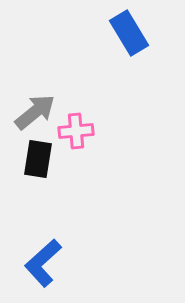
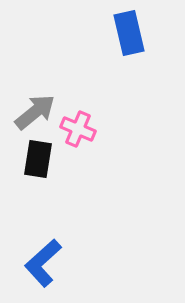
blue rectangle: rotated 18 degrees clockwise
pink cross: moved 2 px right, 2 px up; rotated 28 degrees clockwise
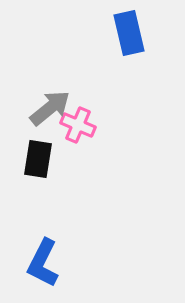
gray arrow: moved 15 px right, 4 px up
pink cross: moved 4 px up
blue L-shape: rotated 21 degrees counterclockwise
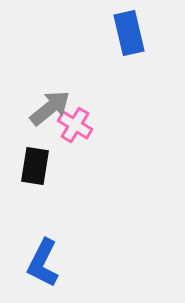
pink cross: moved 3 px left; rotated 8 degrees clockwise
black rectangle: moved 3 px left, 7 px down
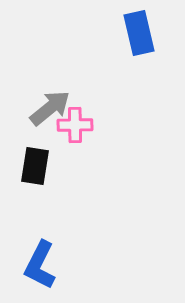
blue rectangle: moved 10 px right
pink cross: rotated 32 degrees counterclockwise
blue L-shape: moved 3 px left, 2 px down
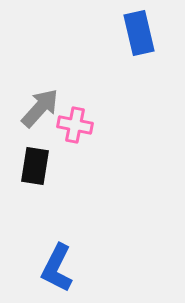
gray arrow: moved 10 px left; rotated 9 degrees counterclockwise
pink cross: rotated 12 degrees clockwise
blue L-shape: moved 17 px right, 3 px down
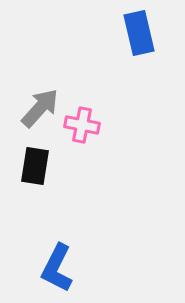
pink cross: moved 7 px right
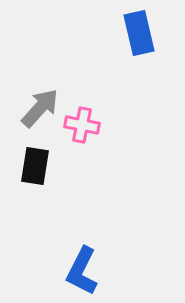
blue L-shape: moved 25 px right, 3 px down
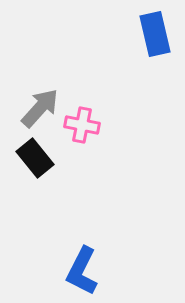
blue rectangle: moved 16 px right, 1 px down
black rectangle: moved 8 px up; rotated 48 degrees counterclockwise
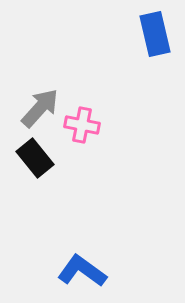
blue L-shape: rotated 99 degrees clockwise
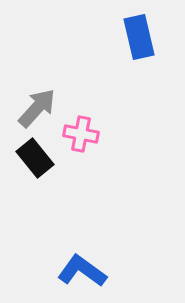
blue rectangle: moved 16 px left, 3 px down
gray arrow: moved 3 px left
pink cross: moved 1 px left, 9 px down
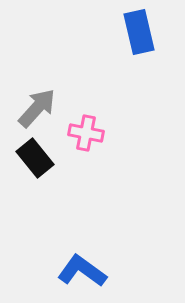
blue rectangle: moved 5 px up
pink cross: moved 5 px right, 1 px up
